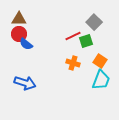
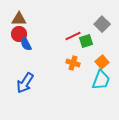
gray square: moved 8 px right, 2 px down
blue semicircle: rotated 24 degrees clockwise
orange square: moved 2 px right, 1 px down; rotated 16 degrees clockwise
blue arrow: rotated 105 degrees clockwise
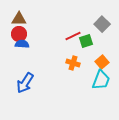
blue semicircle: moved 4 px left; rotated 120 degrees clockwise
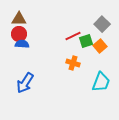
orange square: moved 2 px left, 16 px up
cyan trapezoid: moved 2 px down
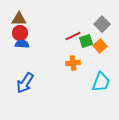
red circle: moved 1 px right, 1 px up
orange cross: rotated 24 degrees counterclockwise
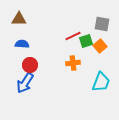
gray square: rotated 35 degrees counterclockwise
red circle: moved 10 px right, 32 px down
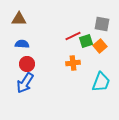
red circle: moved 3 px left, 1 px up
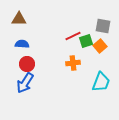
gray square: moved 1 px right, 2 px down
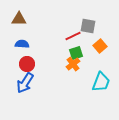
gray square: moved 15 px left
green square: moved 10 px left, 12 px down
orange cross: moved 1 px down; rotated 32 degrees counterclockwise
